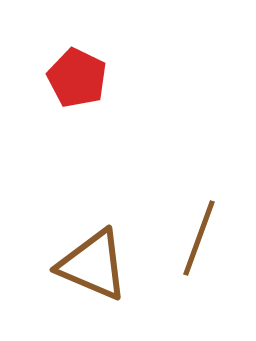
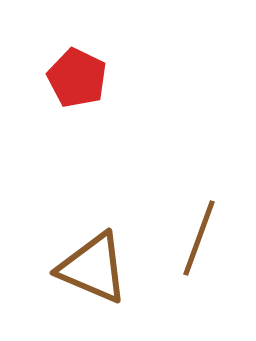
brown triangle: moved 3 px down
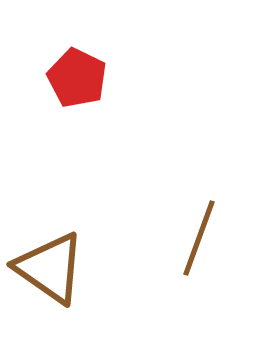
brown triangle: moved 43 px left; rotated 12 degrees clockwise
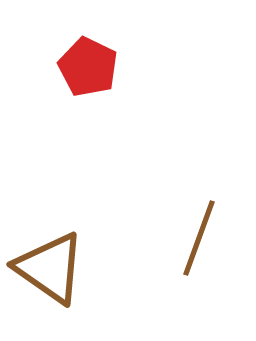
red pentagon: moved 11 px right, 11 px up
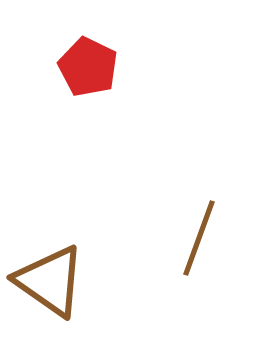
brown triangle: moved 13 px down
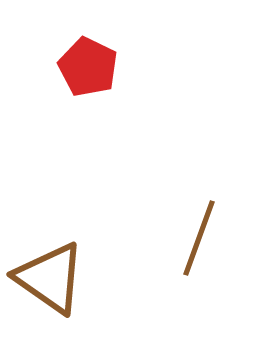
brown triangle: moved 3 px up
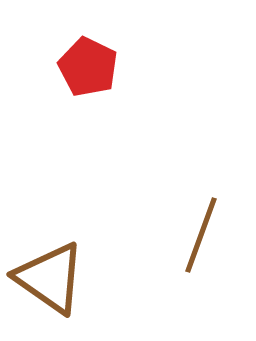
brown line: moved 2 px right, 3 px up
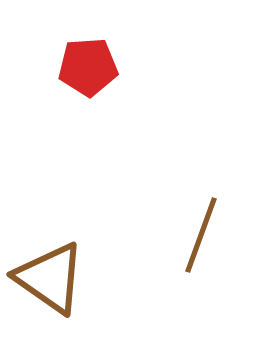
red pentagon: rotated 30 degrees counterclockwise
